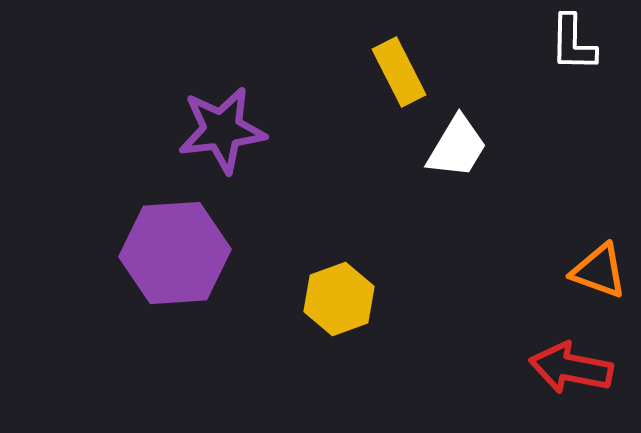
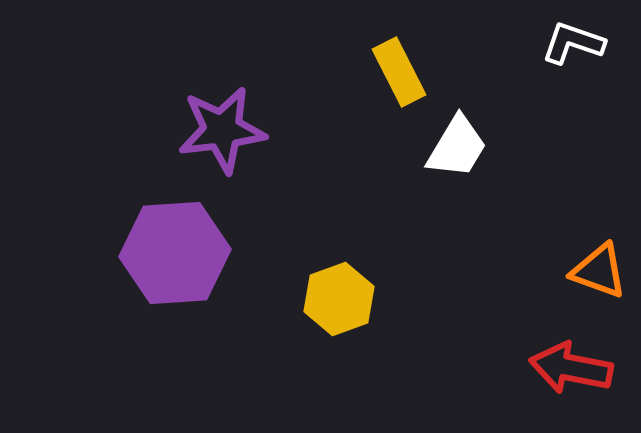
white L-shape: rotated 108 degrees clockwise
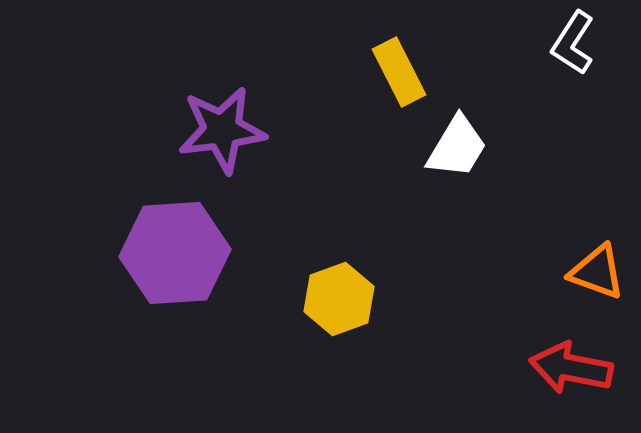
white L-shape: rotated 76 degrees counterclockwise
orange triangle: moved 2 px left, 1 px down
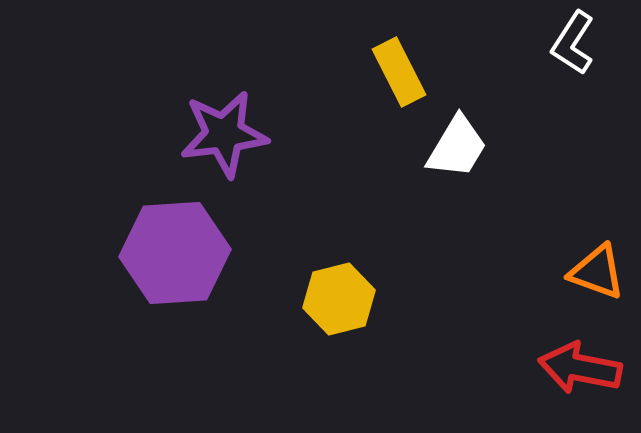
purple star: moved 2 px right, 4 px down
yellow hexagon: rotated 6 degrees clockwise
red arrow: moved 9 px right
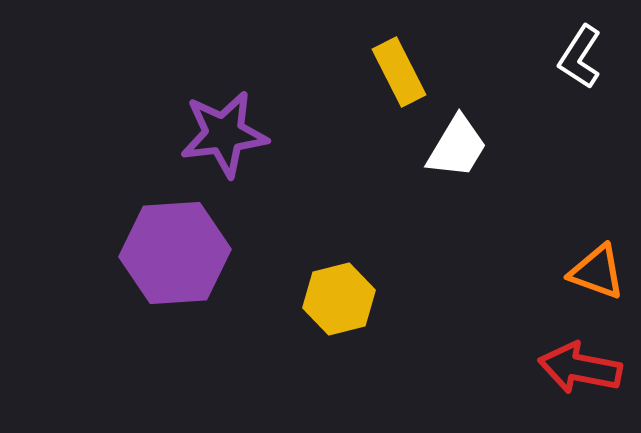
white L-shape: moved 7 px right, 14 px down
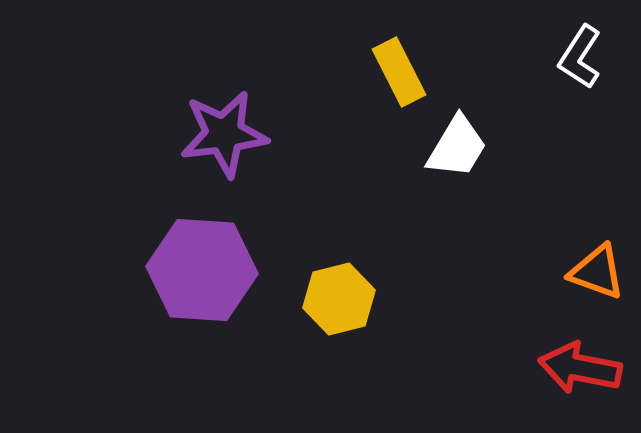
purple hexagon: moved 27 px right, 17 px down; rotated 8 degrees clockwise
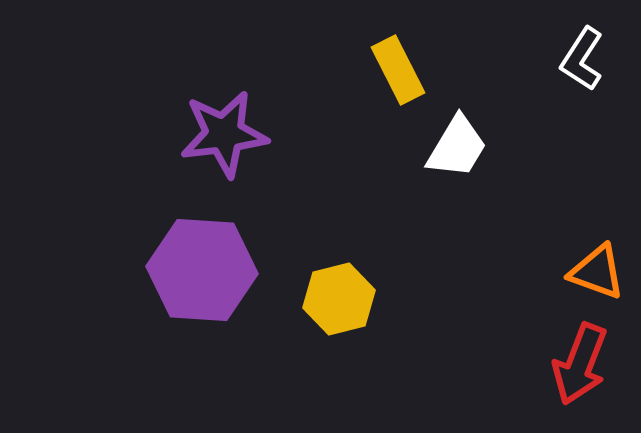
white L-shape: moved 2 px right, 2 px down
yellow rectangle: moved 1 px left, 2 px up
red arrow: moved 4 px up; rotated 80 degrees counterclockwise
